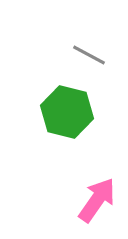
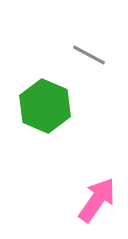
green hexagon: moved 22 px left, 6 px up; rotated 9 degrees clockwise
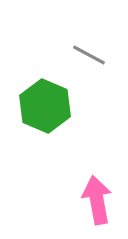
pink arrow: rotated 45 degrees counterclockwise
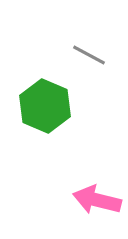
pink arrow: rotated 66 degrees counterclockwise
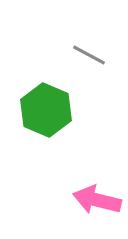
green hexagon: moved 1 px right, 4 px down
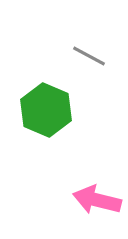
gray line: moved 1 px down
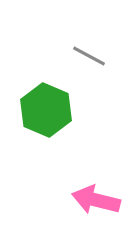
pink arrow: moved 1 px left
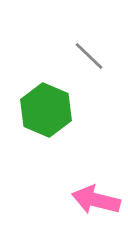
gray line: rotated 16 degrees clockwise
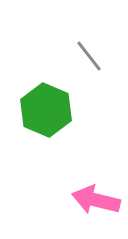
gray line: rotated 8 degrees clockwise
